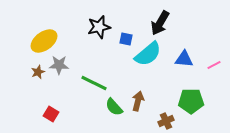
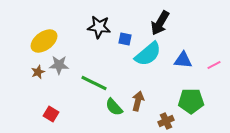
black star: rotated 20 degrees clockwise
blue square: moved 1 px left
blue triangle: moved 1 px left, 1 px down
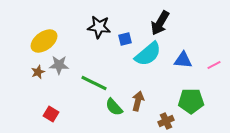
blue square: rotated 24 degrees counterclockwise
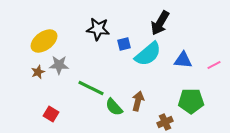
black star: moved 1 px left, 2 px down
blue square: moved 1 px left, 5 px down
green line: moved 3 px left, 5 px down
brown cross: moved 1 px left, 1 px down
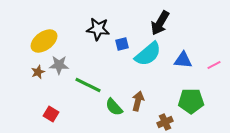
blue square: moved 2 px left
green line: moved 3 px left, 3 px up
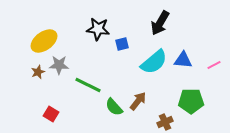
cyan semicircle: moved 6 px right, 8 px down
brown arrow: rotated 24 degrees clockwise
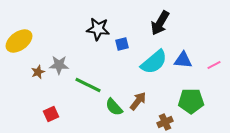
yellow ellipse: moved 25 px left
red square: rotated 35 degrees clockwise
